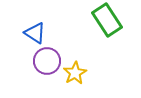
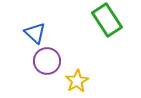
blue triangle: rotated 10 degrees clockwise
yellow star: moved 2 px right, 8 px down
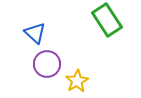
purple circle: moved 3 px down
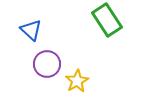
blue triangle: moved 4 px left, 3 px up
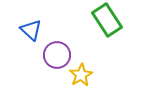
purple circle: moved 10 px right, 9 px up
yellow star: moved 4 px right, 6 px up
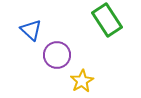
yellow star: moved 1 px right, 6 px down
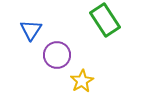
green rectangle: moved 2 px left
blue triangle: rotated 20 degrees clockwise
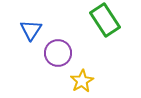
purple circle: moved 1 px right, 2 px up
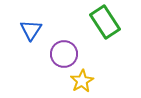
green rectangle: moved 2 px down
purple circle: moved 6 px right, 1 px down
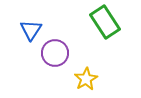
purple circle: moved 9 px left, 1 px up
yellow star: moved 4 px right, 2 px up
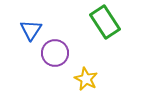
yellow star: rotated 15 degrees counterclockwise
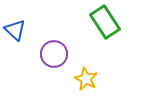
blue triangle: moved 16 px left; rotated 20 degrees counterclockwise
purple circle: moved 1 px left, 1 px down
